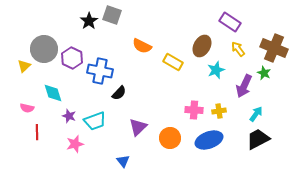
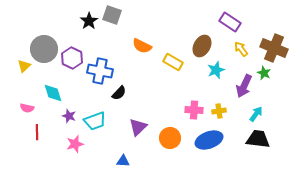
yellow arrow: moved 3 px right
black trapezoid: rotated 35 degrees clockwise
blue triangle: rotated 48 degrees counterclockwise
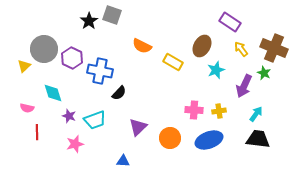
cyan trapezoid: moved 1 px up
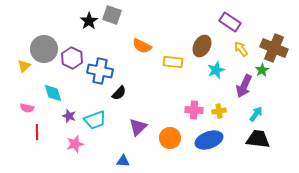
yellow rectangle: rotated 24 degrees counterclockwise
green star: moved 2 px left, 3 px up; rotated 16 degrees clockwise
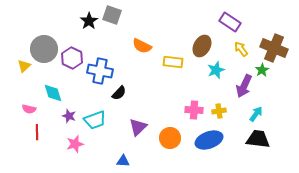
pink semicircle: moved 2 px right, 1 px down
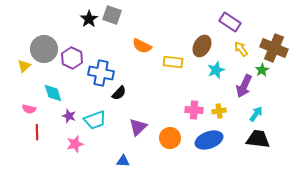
black star: moved 2 px up
blue cross: moved 1 px right, 2 px down
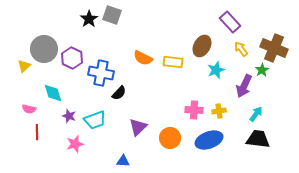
purple rectangle: rotated 15 degrees clockwise
orange semicircle: moved 1 px right, 12 px down
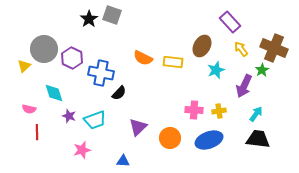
cyan diamond: moved 1 px right
pink star: moved 7 px right, 6 px down
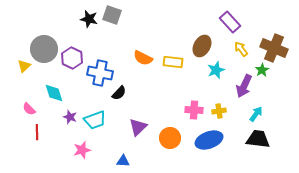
black star: rotated 24 degrees counterclockwise
blue cross: moved 1 px left
pink semicircle: rotated 32 degrees clockwise
purple star: moved 1 px right, 1 px down
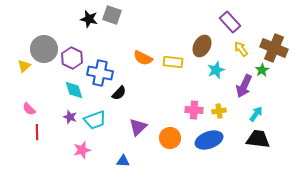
cyan diamond: moved 20 px right, 3 px up
